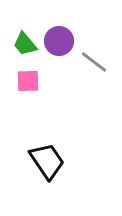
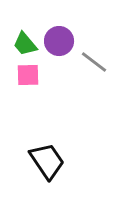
pink square: moved 6 px up
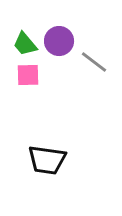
black trapezoid: moved 1 px up; rotated 132 degrees clockwise
